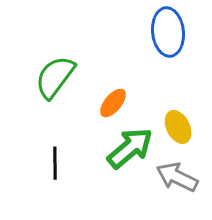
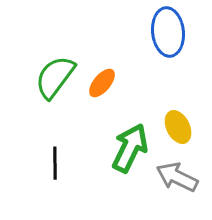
orange ellipse: moved 11 px left, 20 px up
green arrow: rotated 24 degrees counterclockwise
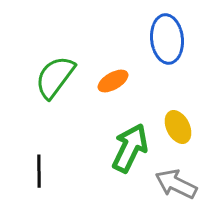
blue ellipse: moved 1 px left, 7 px down
orange ellipse: moved 11 px right, 2 px up; rotated 20 degrees clockwise
black line: moved 16 px left, 8 px down
gray arrow: moved 1 px left, 7 px down
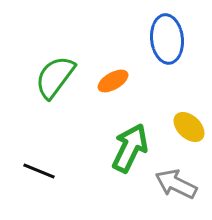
yellow ellipse: moved 11 px right; rotated 20 degrees counterclockwise
black line: rotated 68 degrees counterclockwise
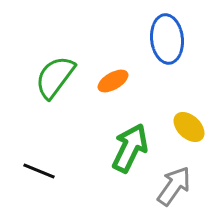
gray arrow: moved 2 px left, 2 px down; rotated 99 degrees clockwise
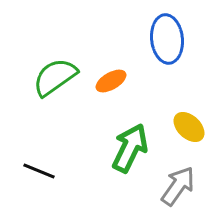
green semicircle: rotated 18 degrees clockwise
orange ellipse: moved 2 px left
gray arrow: moved 4 px right
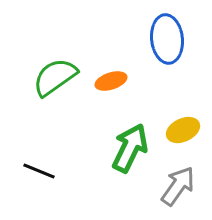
orange ellipse: rotated 12 degrees clockwise
yellow ellipse: moved 6 px left, 3 px down; rotated 68 degrees counterclockwise
